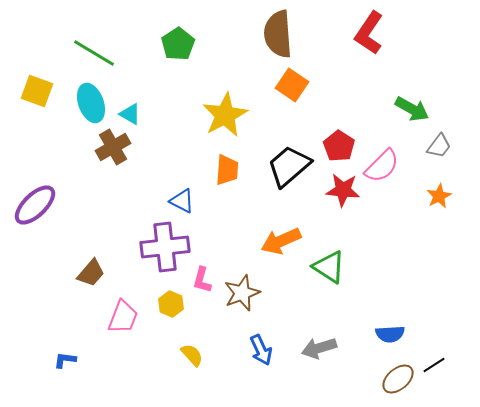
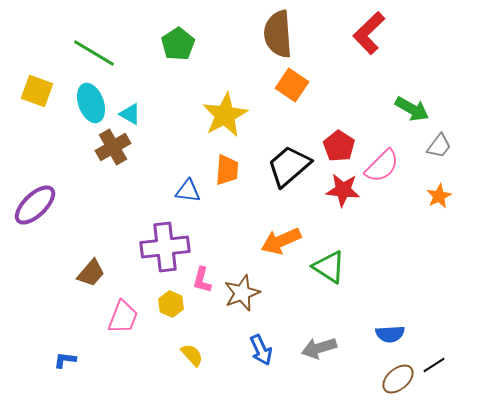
red L-shape: rotated 12 degrees clockwise
blue triangle: moved 6 px right, 10 px up; rotated 20 degrees counterclockwise
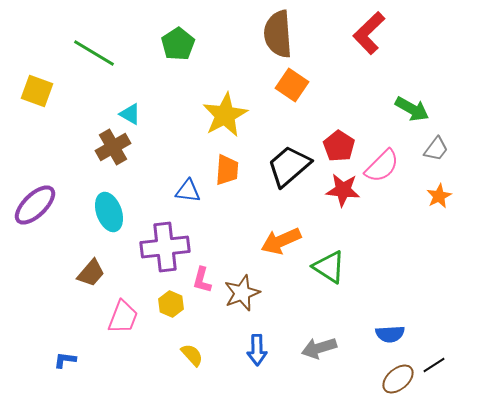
cyan ellipse: moved 18 px right, 109 px down
gray trapezoid: moved 3 px left, 3 px down
blue arrow: moved 4 px left; rotated 24 degrees clockwise
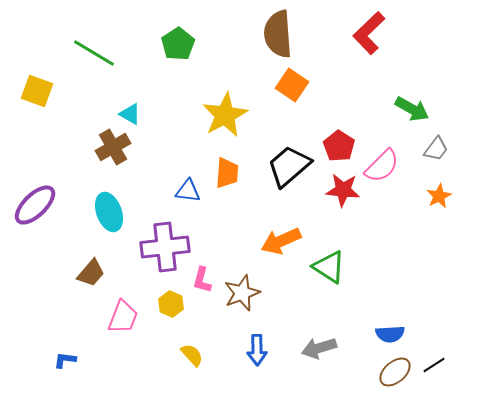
orange trapezoid: moved 3 px down
brown ellipse: moved 3 px left, 7 px up
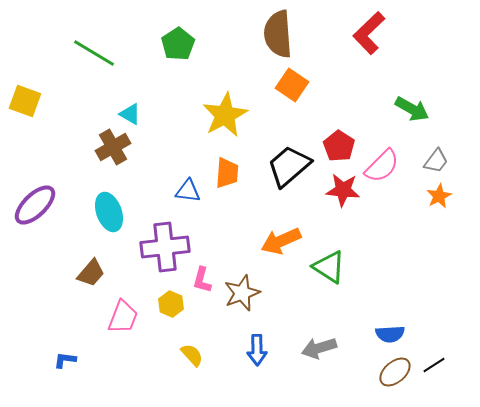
yellow square: moved 12 px left, 10 px down
gray trapezoid: moved 12 px down
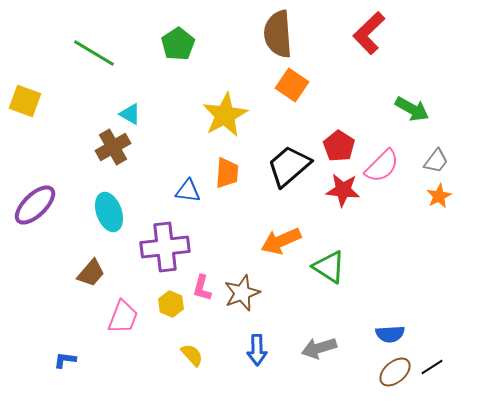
pink L-shape: moved 8 px down
black line: moved 2 px left, 2 px down
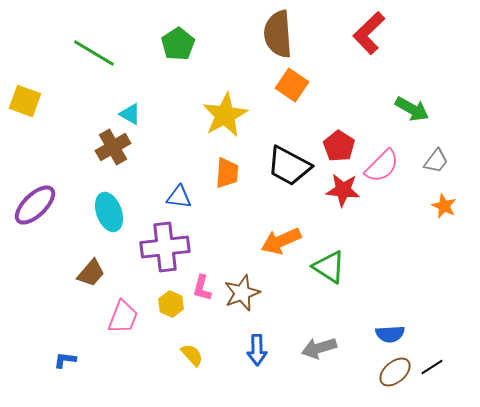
black trapezoid: rotated 111 degrees counterclockwise
blue triangle: moved 9 px left, 6 px down
orange star: moved 5 px right, 10 px down; rotated 20 degrees counterclockwise
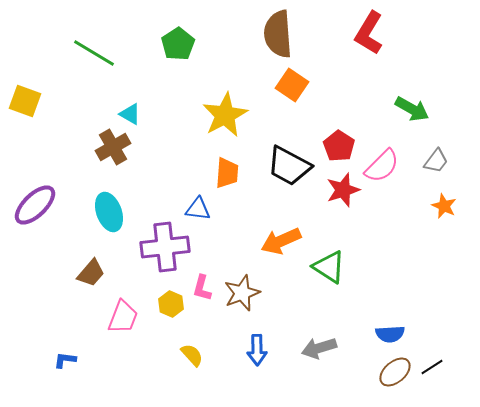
red L-shape: rotated 15 degrees counterclockwise
red star: rotated 24 degrees counterclockwise
blue triangle: moved 19 px right, 12 px down
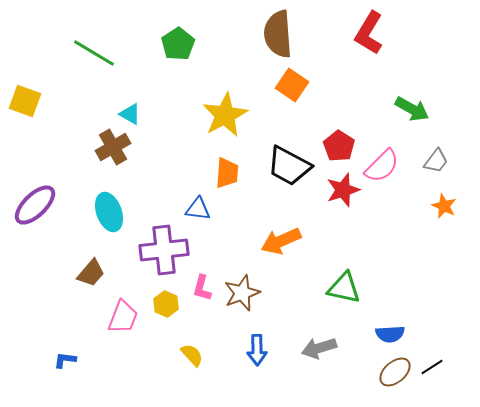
purple cross: moved 1 px left, 3 px down
green triangle: moved 15 px right, 21 px down; rotated 21 degrees counterclockwise
yellow hexagon: moved 5 px left
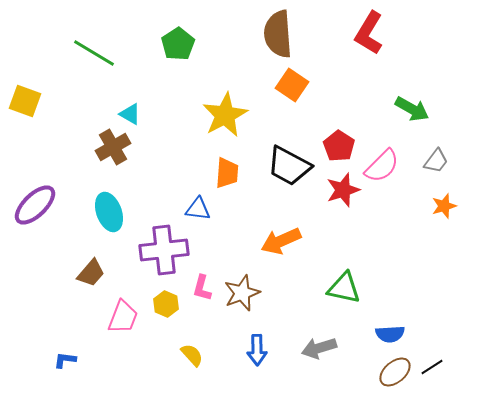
orange star: rotated 30 degrees clockwise
